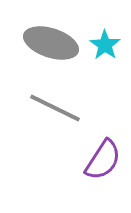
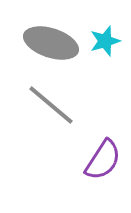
cyan star: moved 4 px up; rotated 20 degrees clockwise
gray line: moved 4 px left, 3 px up; rotated 14 degrees clockwise
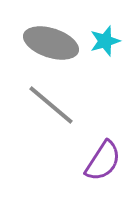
purple semicircle: moved 1 px down
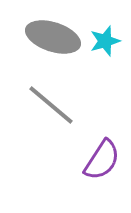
gray ellipse: moved 2 px right, 6 px up
purple semicircle: moved 1 px left, 1 px up
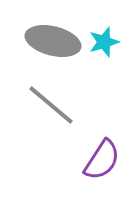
gray ellipse: moved 4 px down; rotated 4 degrees counterclockwise
cyan star: moved 1 px left, 1 px down
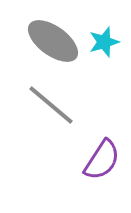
gray ellipse: rotated 22 degrees clockwise
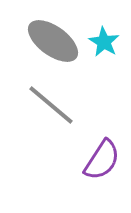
cyan star: rotated 24 degrees counterclockwise
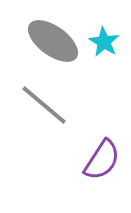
gray line: moved 7 px left
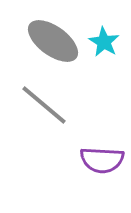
purple semicircle: rotated 60 degrees clockwise
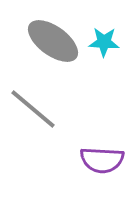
cyan star: rotated 28 degrees counterclockwise
gray line: moved 11 px left, 4 px down
